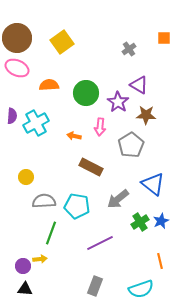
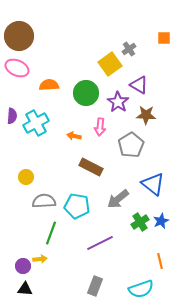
brown circle: moved 2 px right, 2 px up
yellow square: moved 48 px right, 22 px down
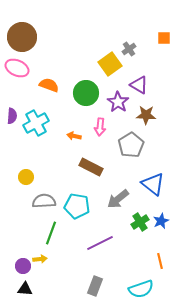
brown circle: moved 3 px right, 1 px down
orange semicircle: rotated 24 degrees clockwise
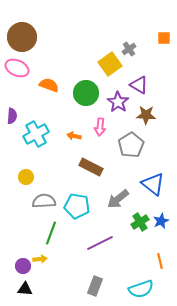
cyan cross: moved 11 px down
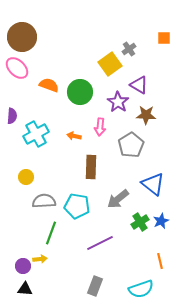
pink ellipse: rotated 20 degrees clockwise
green circle: moved 6 px left, 1 px up
brown rectangle: rotated 65 degrees clockwise
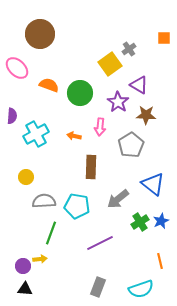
brown circle: moved 18 px right, 3 px up
green circle: moved 1 px down
gray rectangle: moved 3 px right, 1 px down
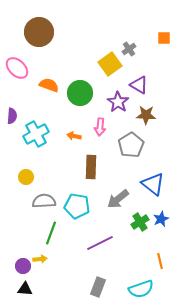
brown circle: moved 1 px left, 2 px up
blue star: moved 2 px up
